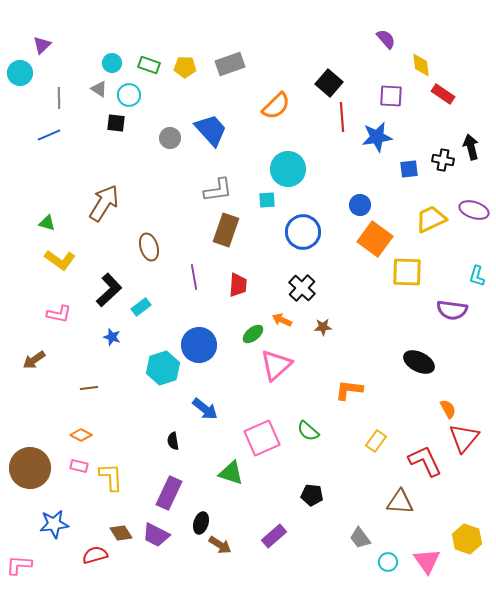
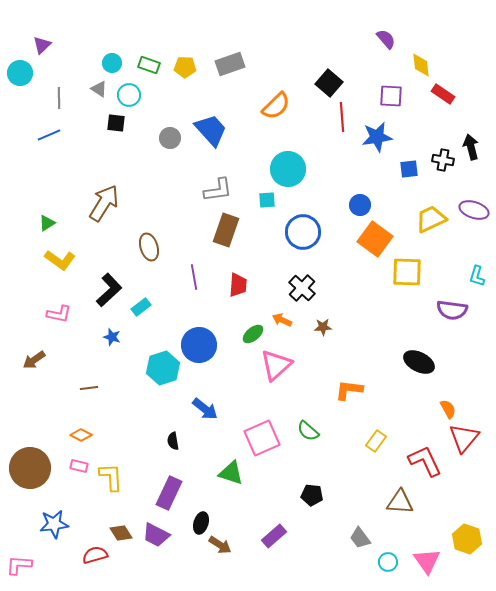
green triangle at (47, 223): rotated 48 degrees counterclockwise
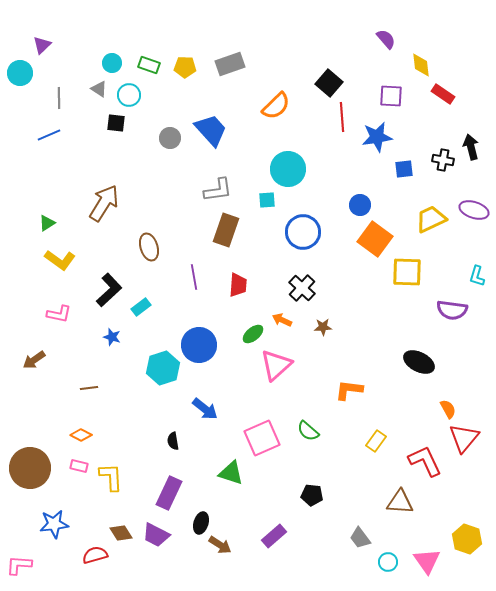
blue square at (409, 169): moved 5 px left
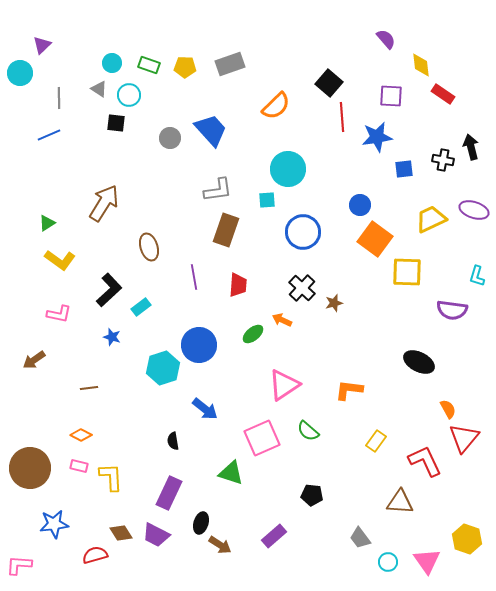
brown star at (323, 327): moved 11 px right, 24 px up; rotated 12 degrees counterclockwise
pink triangle at (276, 365): moved 8 px right, 20 px down; rotated 8 degrees clockwise
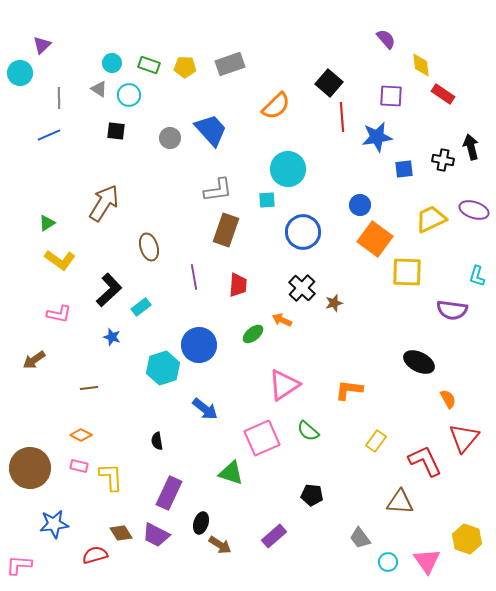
black square at (116, 123): moved 8 px down
orange semicircle at (448, 409): moved 10 px up
black semicircle at (173, 441): moved 16 px left
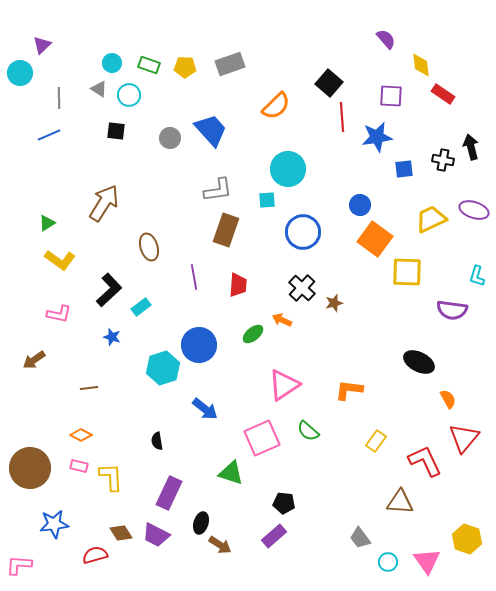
black pentagon at (312, 495): moved 28 px left, 8 px down
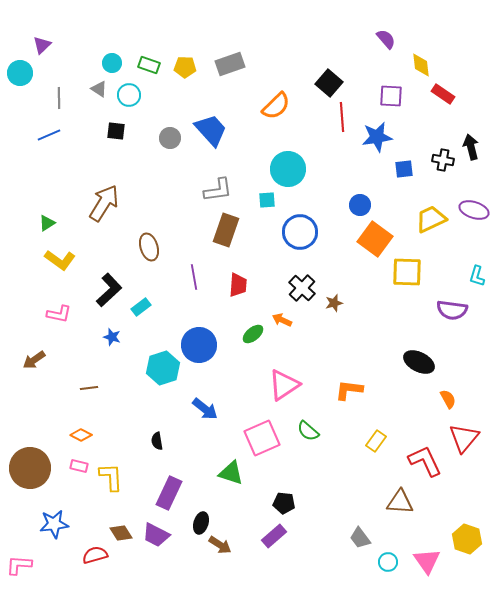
blue circle at (303, 232): moved 3 px left
